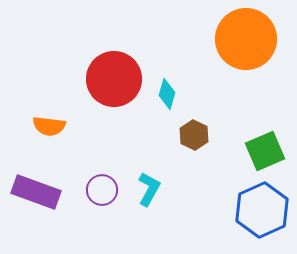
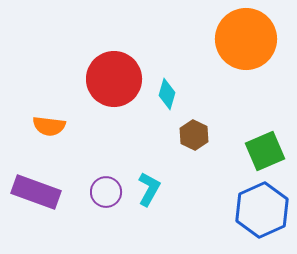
purple circle: moved 4 px right, 2 px down
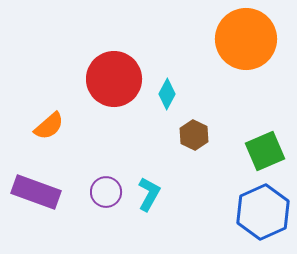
cyan diamond: rotated 12 degrees clockwise
orange semicircle: rotated 48 degrees counterclockwise
cyan L-shape: moved 5 px down
blue hexagon: moved 1 px right, 2 px down
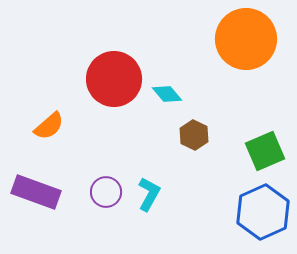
cyan diamond: rotated 68 degrees counterclockwise
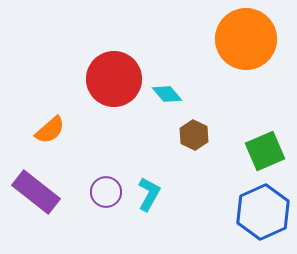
orange semicircle: moved 1 px right, 4 px down
purple rectangle: rotated 18 degrees clockwise
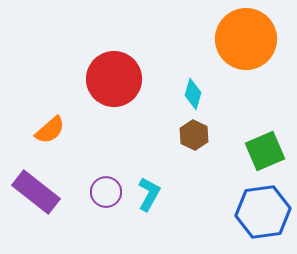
cyan diamond: moved 26 px right; rotated 56 degrees clockwise
blue hexagon: rotated 16 degrees clockwise
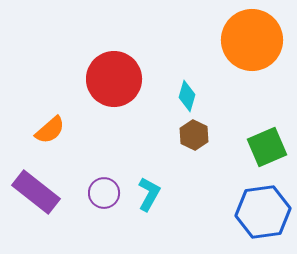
orange circle: moved 6 px right, 1 px down
cyan diamond: moved 6 px left, 2 px down
green square: moved 2 px right, 4 px up
purple circle: moved 2 px left, 1 px down
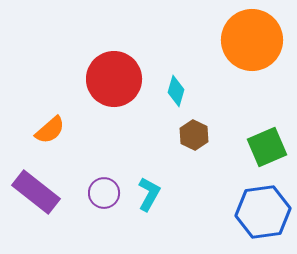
cyan diamond: moved 11 px left, 5 px up
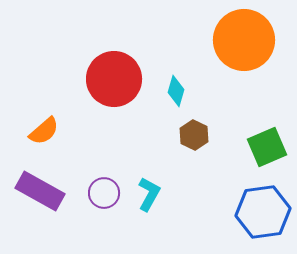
orange circle: moved 8 px left
orange semicircle: moved 6 px left, 1 px down
purple rectangle: moved 4 px right, 1 px up; rotated 9 degrees counterclockwise
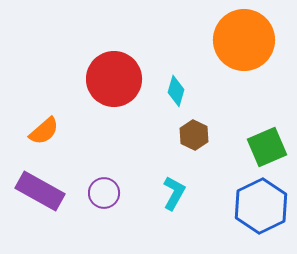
cyan L-shape: moved 25 px right, 1 px up
blue hexagon: moved 2 px left, 6 px up; rotated 18 degrees counterclockwise
